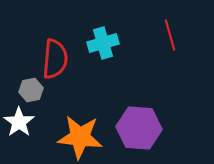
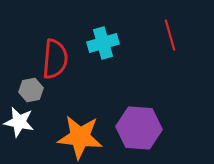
white star: rotated 24 degrees counterclockwise
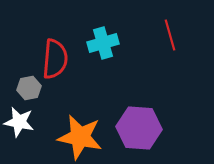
gray hexagon: moved 2 px left, 2 px up
orange star: rotated 6 degrees clockwise
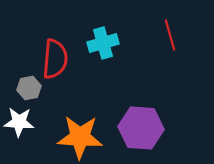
white star: rotated 8 degrees counterclockwise
purple hexagon: moved 2 px right
orange star: rotated 9 degrees counterclockwise
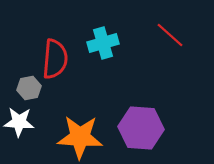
red line: rotated 32 degrees counterclockwise
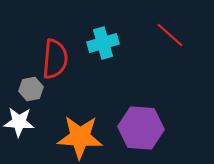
gray hexagon: moved 2 px right, 1 px down
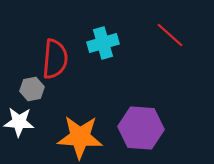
gray hexagon: moved 1 px right
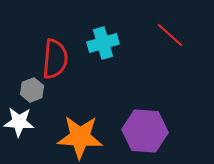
gray hexagon: moved 1 px down; rotated 10 degrees counterclockwise
purple hexagon: moved 4 px right, 3 px down
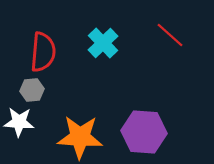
cyan cross: rotated 28 degrees counterclockwise
red semicircle: moved 12 px left, 7 px up
gray hexagon: rotated 15 degrees clockwise
purple hexagon: moved 1 px left, 1 px down
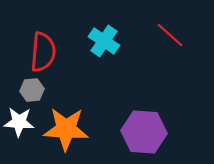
cyan cross: moved 1 px right, 2 px up; rotated 12 degrees counterclockwise
orange star: moved 14 px left, 8 px up
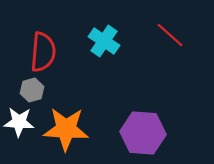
gray hexagon: rotated 10 degrees counterclockwise
purple hexagon: moved 1 px left, 1 px down
